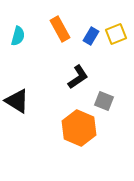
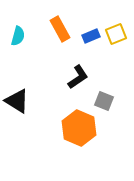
blue rectangle: rotated 36 degrees clockwise
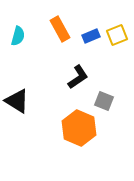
yellow square: moved 1 px right, 1 px down
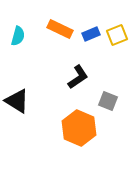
orange rectangle: rotated 35 degrees counterclockwise
blue rectangle: moved 2 px up
gray square: moved 4 px right
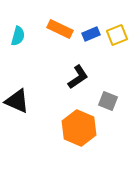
black triangle: rotated 8 degrees counterclockwise
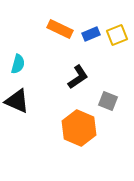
cyan semicircle: moved 28 px down
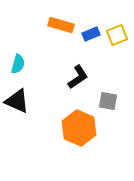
orange rectangle: moved 1 px right, 4 px up; rotated 10 degrees counterclockwise
gray square: rotated 12 degrees counterclockwise
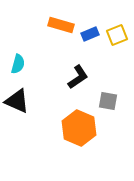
blue rectangle: moved 1 px left
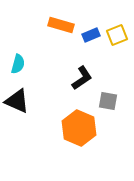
blue rectangle: moved 1 px right, 1 px down
black L-shape: moved 4 px right, 1 px down
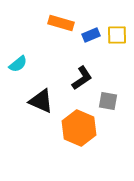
orange rectangle: moved 2 px up
yellow square: rotated 20 degrees clockwise
cyan semicircle: rotated 36 degrees clockwise
black triangle: moved 24 px right
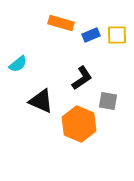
orange hexagon: moved 4 px up
